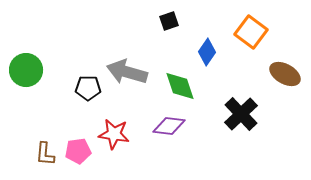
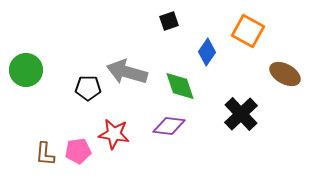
orange square: moved 3 px left, 1 px up; rotated 8 degrees counterclockwise
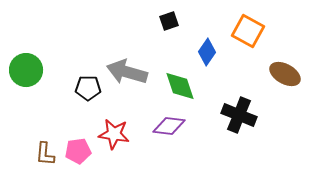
black cross: moved 2 px left, 1 px down; rotated 24 degrees counterclockwise
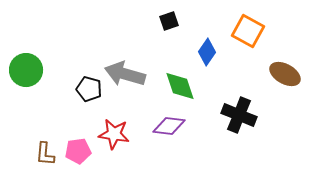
gray arrow: moved 2 px left, 2 px down
black pentagon: moved 1 px right, 1 px down; rotated 15 degrees clockwise
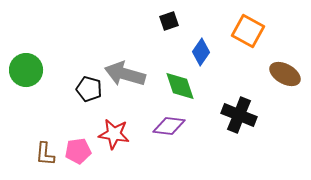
blue diamond: moved 6 px left
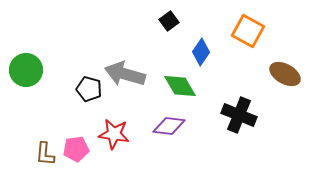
black square: rotated 18 degrees counterclockwise
green diamond: rotated 12 degrees counterclockwise
pink pentagon: moved 2 px left, 2 px up
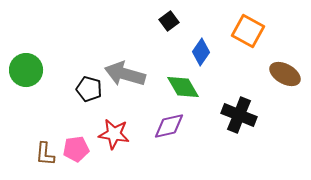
green diamond: moved 3 px right, 1 px down
purple diamond: rotated 20 degrees counterclockwise
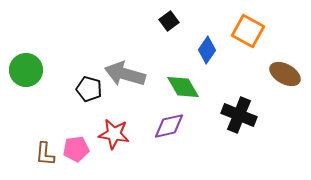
blue diamond: moved 6 px right, 2 px up
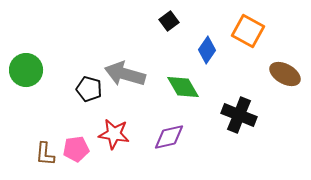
purple diamond: moved 11 px down
